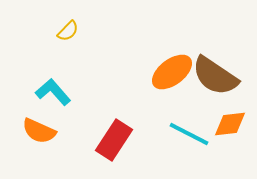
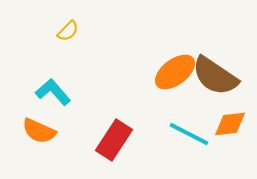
orange ellipse: moved 3 px right
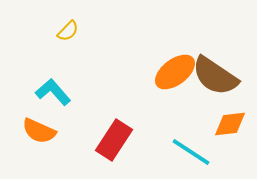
cyan line: moved 2 px right, 18 px down; rotated 6 degrees clockwise
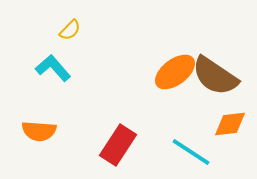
yellow semicircle: moved 2 px right, 1 px up
cyan L-shape: moved 24 px up
orange semicircle: rotated 20 degrees counterclockwise
red rectangle: moved 4 px right, 5 px down
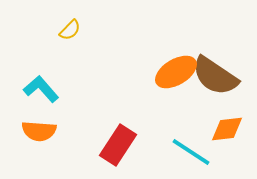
cyan L-shape: moved 12 px left, 21 px down
orange ellipse: moved 1 px right; rotated 6 degrees clockwise
orange diamond: moved 3 px left, 5 px down
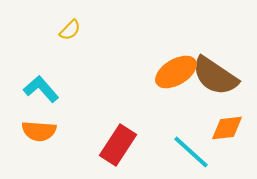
orange diamond: moved 1 px up
cyan line: rotated 9 degrees clockwise
